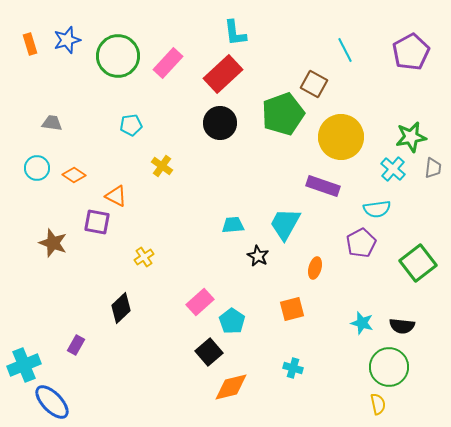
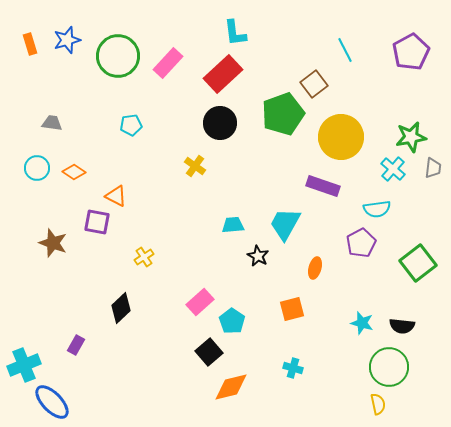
brown square at (314, 84): rotated 24 degrees clockwise
yellow cross at (162, 166): moved 33 px right
orange diamond at (74, 175): moved 3 px up
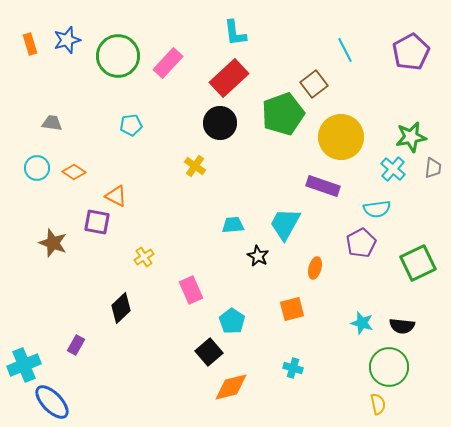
red rectangle at (223, 74): moved 6 px right, 4 px down
green square at (418, 263): rotated 12 degrees clockwise
pink rectangle at (200, 302): moved 9 px left, 12 px up; rotated 72 degrees counterclockwise
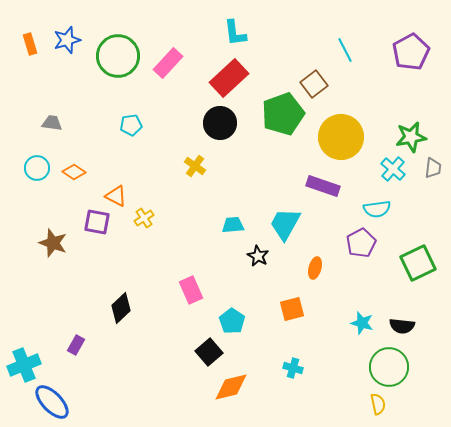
yellow cross at (144, 257): moved 39 px up
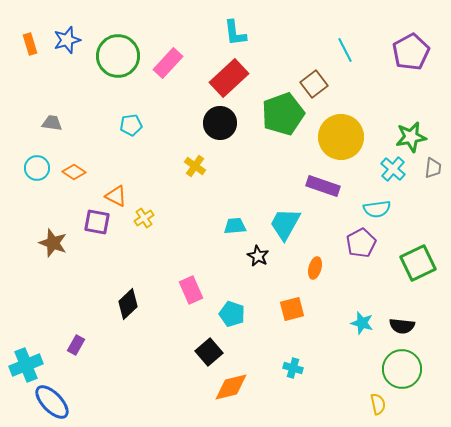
cyan trapezoid at (233, 225): moved 2 px right, 1 px down
black diamond at (121, 308): moved 7 px right, 4 px up
cyan pentagon at (232, 321): moved 7 px up; rotated 15 degrees counterclockwise
cyan cross at (24, 365): moved 2 px right
green circle at (389, 367): moved 13 px right, 2 px down
